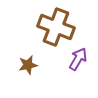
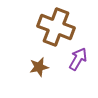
brown star: moved 11 px right, 2 px down
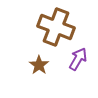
brown star: moved 2 px up; rotated 24 degrees counterclockwise
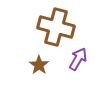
brown cross: rotated 6 degrees counterclockwise
